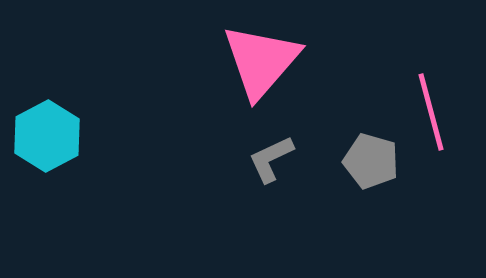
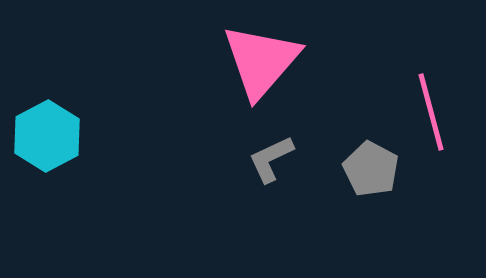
gray pentagon: moved 8 px down; rotated 12 degrees clockwise
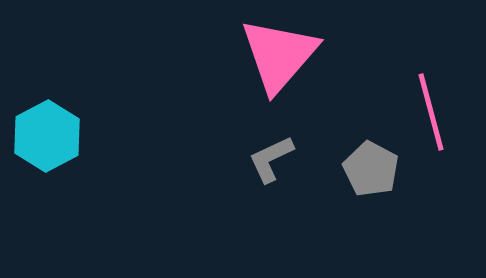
pink triangle: moved 18 px right, 6 px up
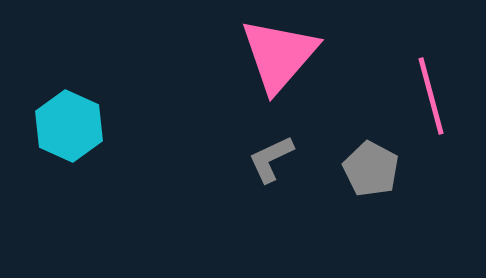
pink line: moved 16 px up
cyan hexagon: moved 22 px right, 10 px up; rotated 8 degrees counterclockwise
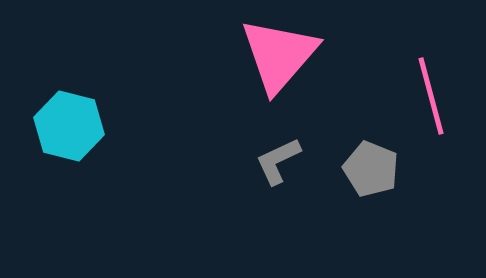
cyan hexagon: rotated 10 degrees counterclockwise
gray L-shape: moved 7 px right, 2 px down
gray pentagon: rotated 6 degrees counterclockwise
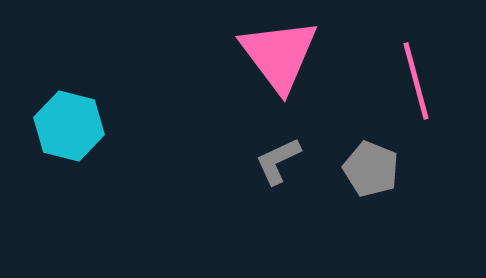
pink triangle: rotated 18 degrees counterclockwise
pink line: moved 15 px left, 15 px up
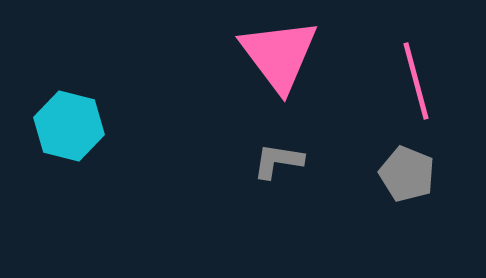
gray L-shape: rotated 34 degrees clockwise
gray pentagon: moved 36 px right, 5 px down
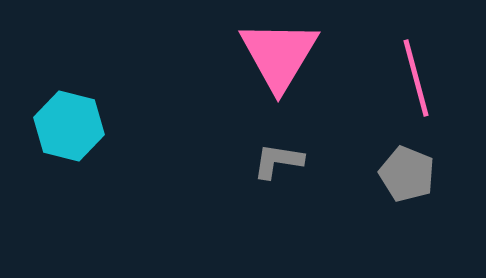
pink triangle: rotated 8 degrees clockwise
pink line: moved 3 px up
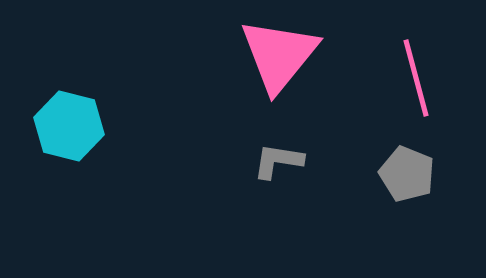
pink triangle: rotated 8 degrees clockwise
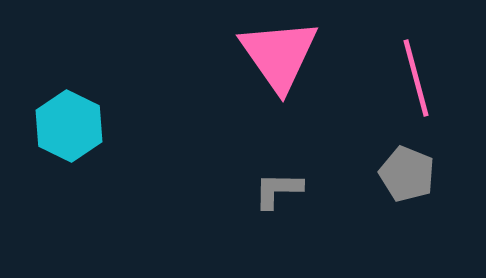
pink triangle: rotated 14 degrees counterclockwise
cyan hexagon: rotated 12 degrees clockwise
gray L-shape: moved 29 px down; rotated 8 degrees counterclockwise
